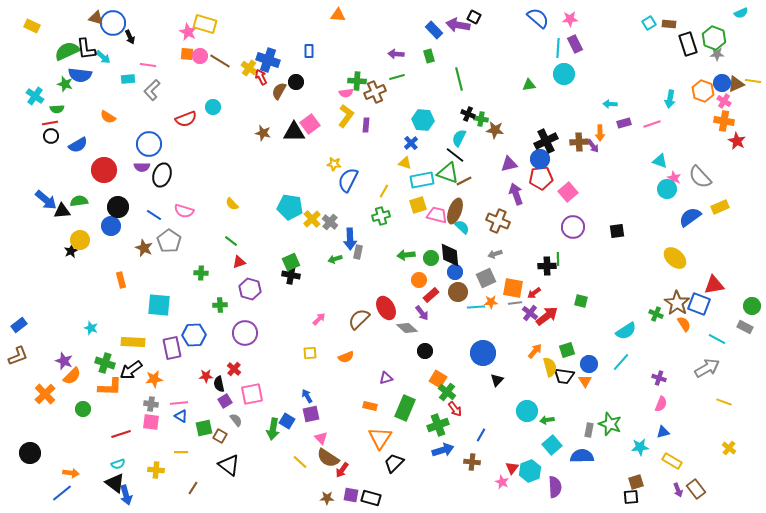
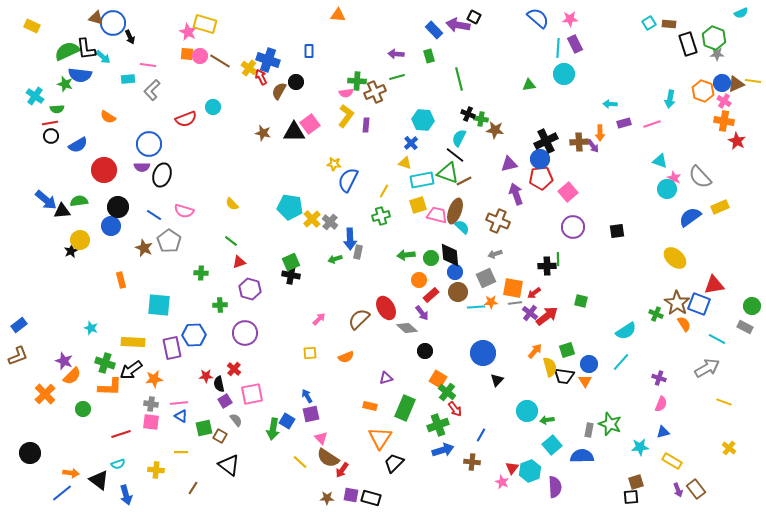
black triangle at (115, 483): moved 16 px left, 3 px up
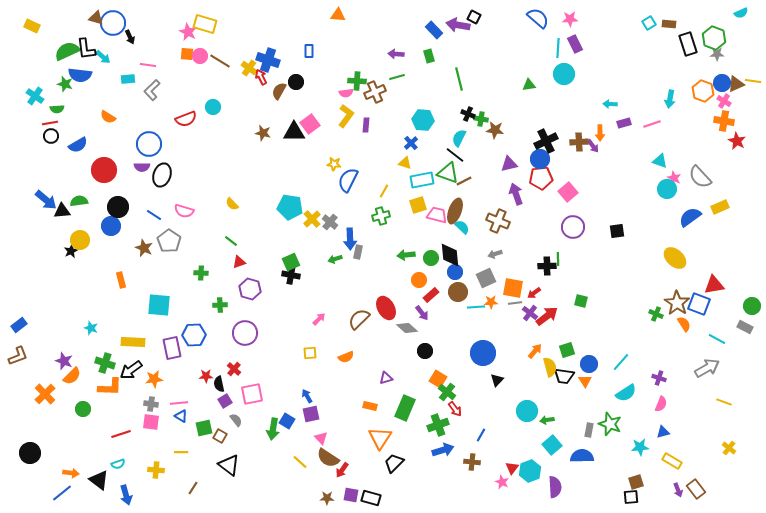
cyan semicircle at (626, 331): moved 62 px down
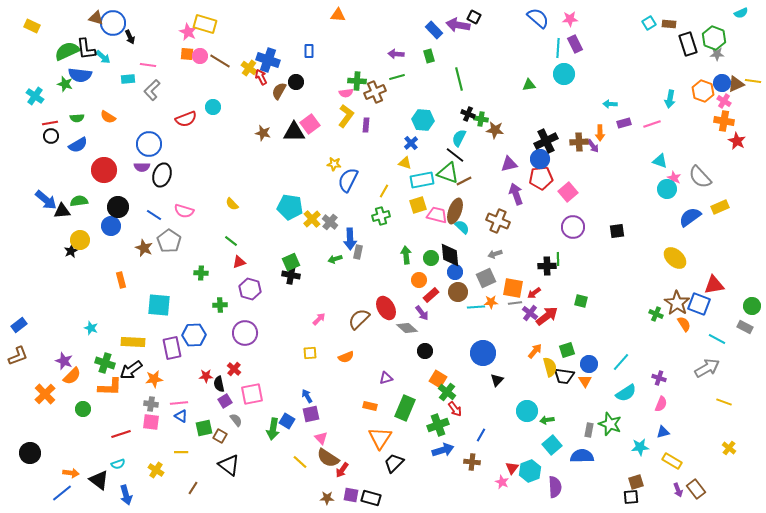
green semicircle at (57, 109): moved 20 px right, 9 px down
green arrow at (406, 255): rotated 90 degrees clockwise
yellow cross at (156, 470): rotated 28 degrees clockwise
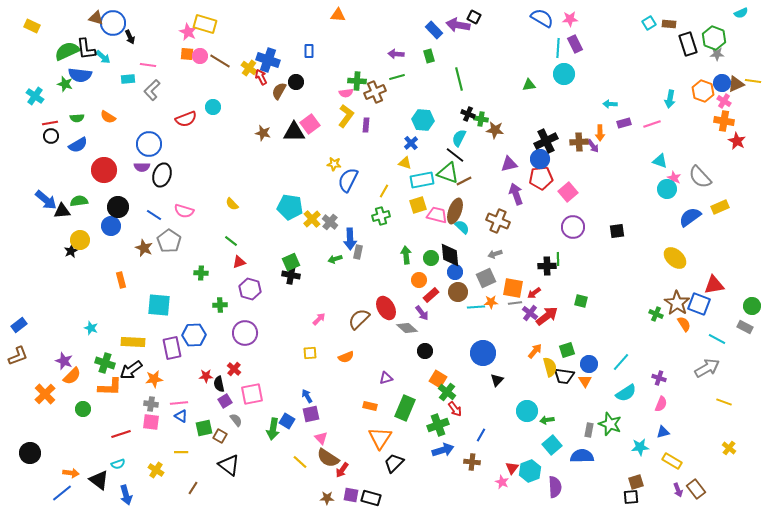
blue semicircle at (538, 18): moved 4 px right; rotated 10 degrees counterclockwise
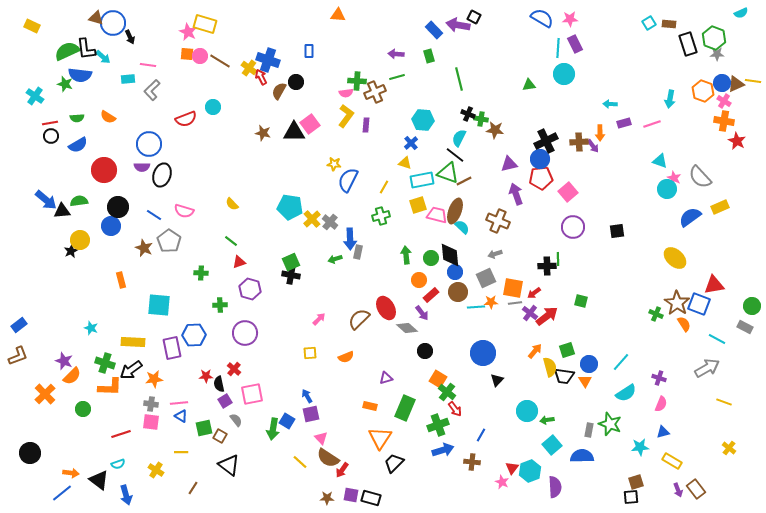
yellow line at (384, 191): moved 4 px up
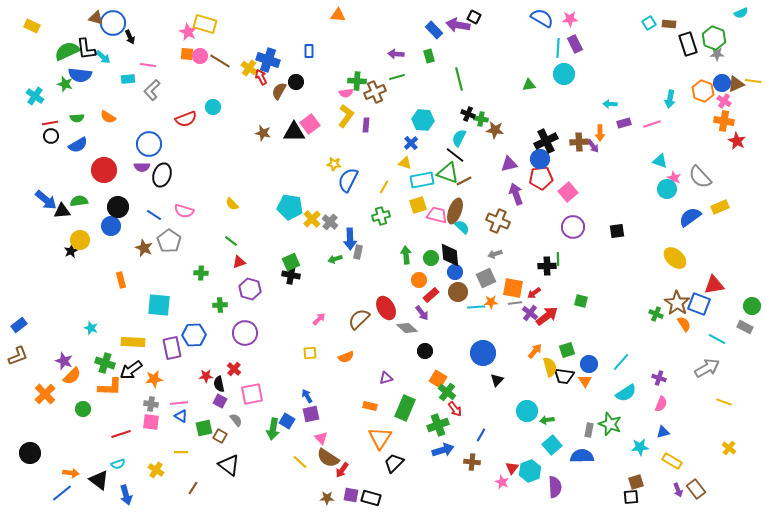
purple square at (225, 401): moved 5 px left; rotated 32 degrees counterclockwise
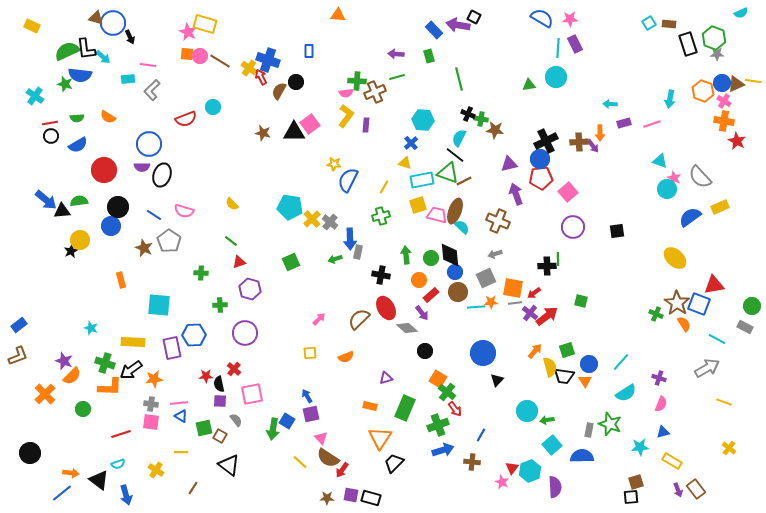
cyan circle at (564, 74): moved 8 px left, 3 px down
black cross at (291, 275): moved 90 px right
purple square at (220, 401): rotated 24 degrees counterclockwise
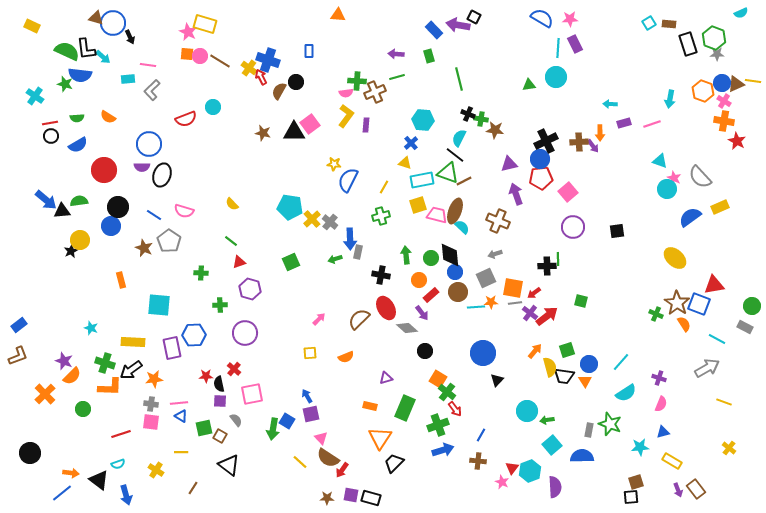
green semicircle at (67, 51): rotated 50 degrees clockwise
brown cross at (472, 462): moved 6 px right, 1 px up
